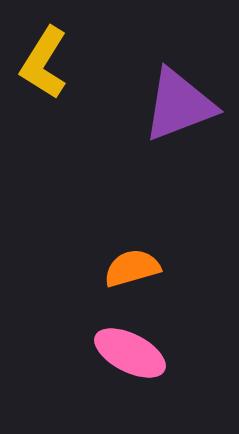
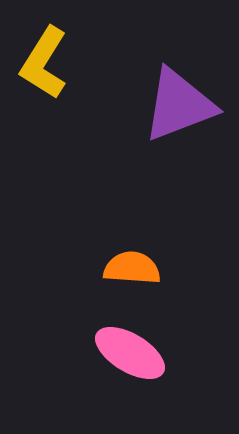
orange semicircle: rotated 20 degrees clockwise
pink ellipse: rotated 4 degrees clockwise
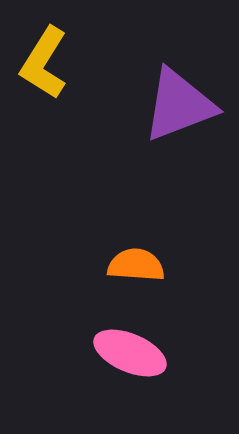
orange semicircle: moved 4 px right, 3 px up
pink ellipse: rotated 8 degrees counterclockwise
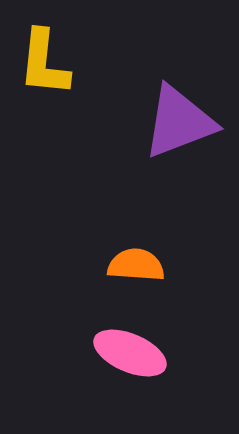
yellow L-shape: rotated 26 degrees counterclockwise
purple triangle: moved 17 px down
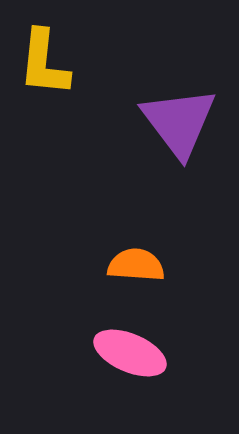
purple triangle: rotated 46 degrees counterclockwise
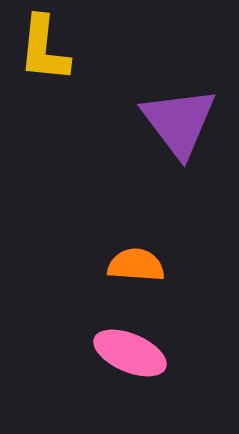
yellow L-shape: moved 14 px up
